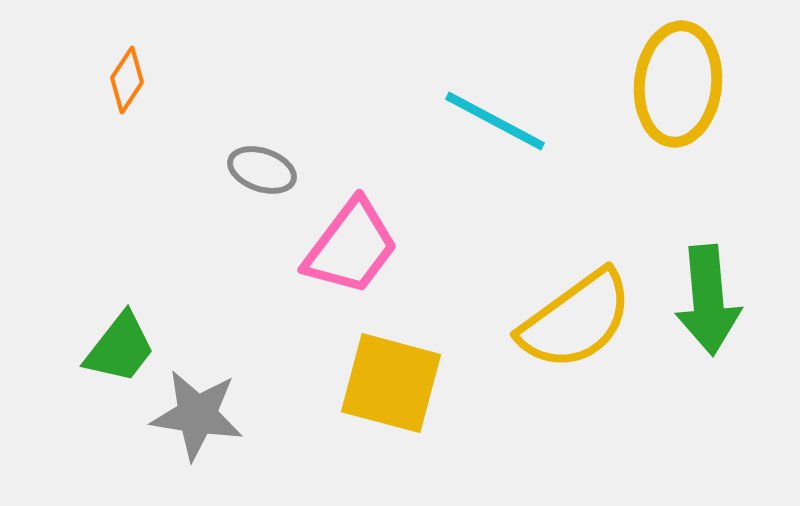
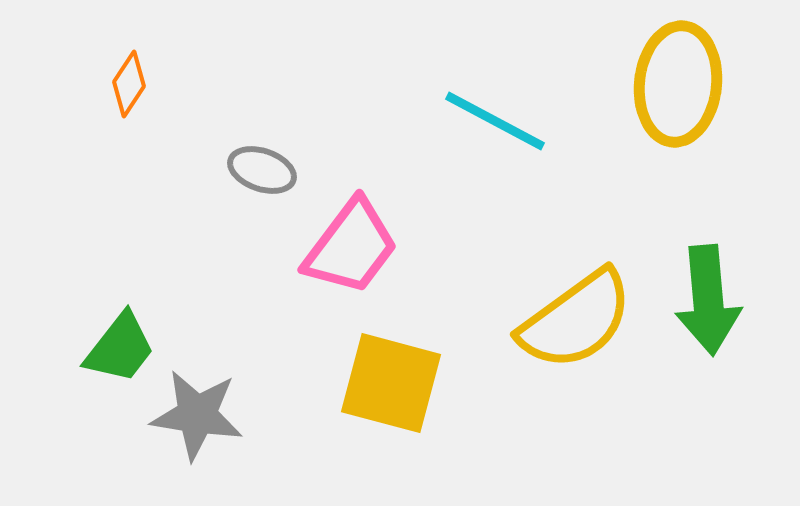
orange diamond: moved 2 px right, 4 px down
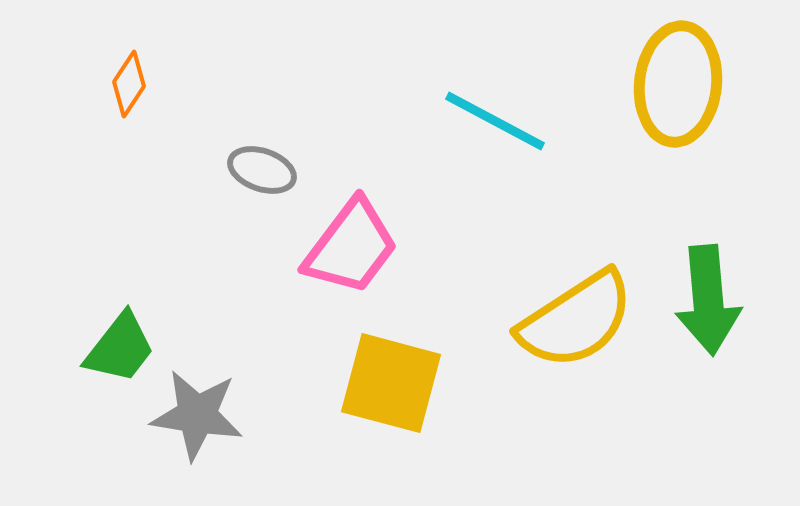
yellow semicircle: rotated 3 degrees clockwise
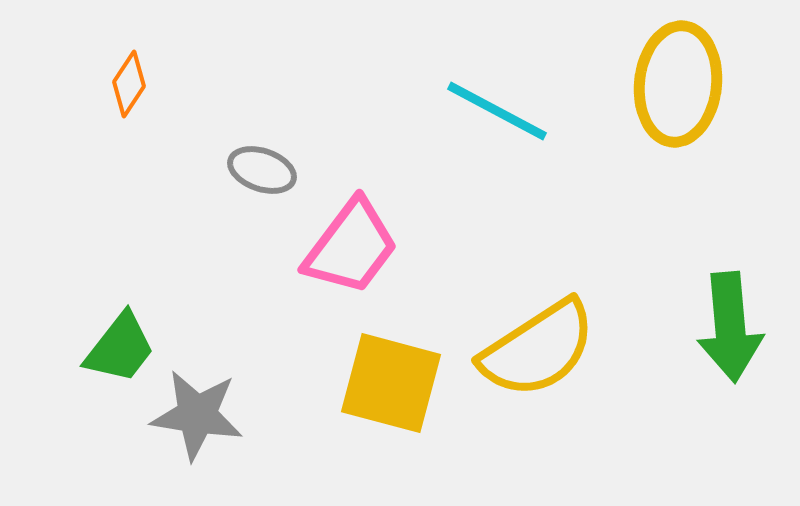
cyan line: moved 2 px right, 10 px up
green arrow: moved 22 px right, 27 px down
yellow semicircle: moved 38 px left, 29 px down
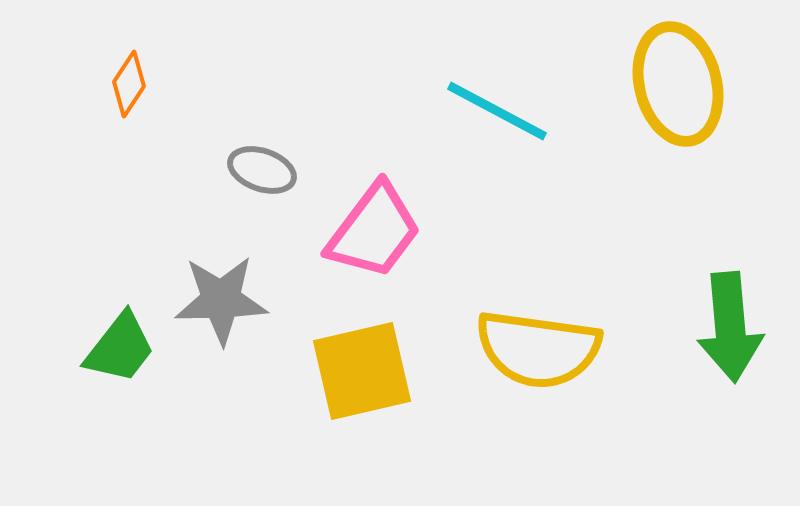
yellow ellipse: rotated 20 degrees counterclockwise
pink trapezoid: moved 23 px right, 16 px up
yellow semicircle: rotated 41 degrees clockwise
yellow square: moved 29 px left, 12 px up; rotated 28 degrees counterclockwise
gray star: moved 24 px right, 115 px up; rotated 10 degrees counterclockwise
